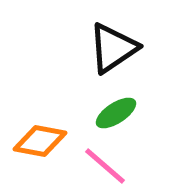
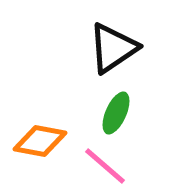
green ellipse: rotated 33 degrees counterclockwise
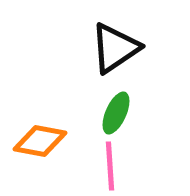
black triangle: moved 2 px right
pink line: moved 5 px right; rotated 45 degrees clockwise
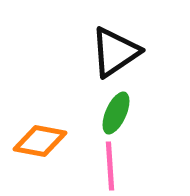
black triangle: moved 4 px down
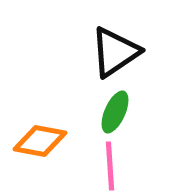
green ellipse: moved 1 px left, 1 px up
